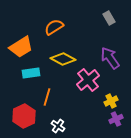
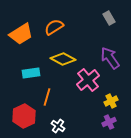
orange trapezoid: moved 13 px up
purple cross: moved 7 px left, 3 px down
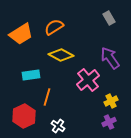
yellow diamond: moved 2 px left, 4 px up
cyan rectangle: moved 2 px down
